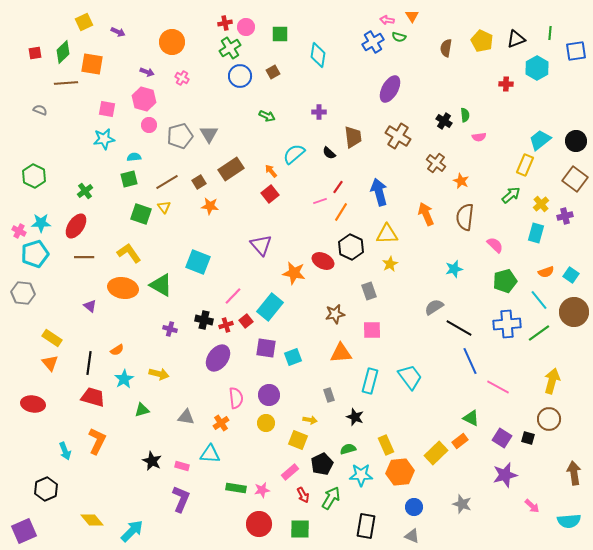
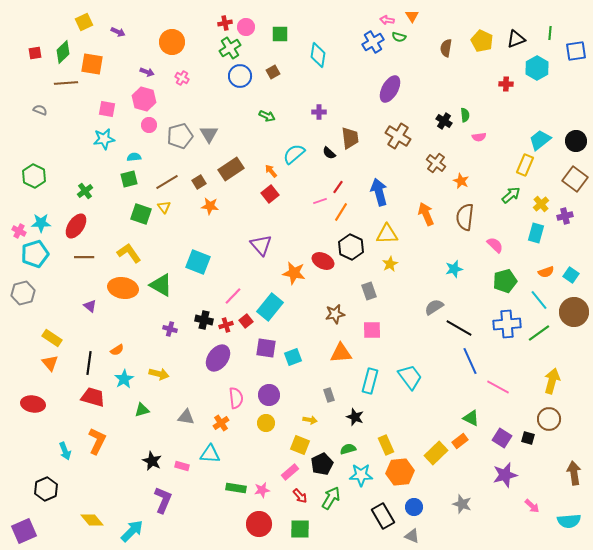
brown trapezoid at (353, 137): moved 3 px left, 1 px down
gray hexagon at (23, 293): rotated 20 degrees counterclockwise
yellow square at (298, 440): moved 2 px right, 5 px down
red arrow at (303, 495): moved 3 px left, 1 px down; rotated 14 degrees counterclockwise
purple L-shape at (181, 499): moved 18 px left, 1 px down
black rectangle at (366, 526): moved 17 px right, 10 px up; rotated 40 degrees counterclockwise
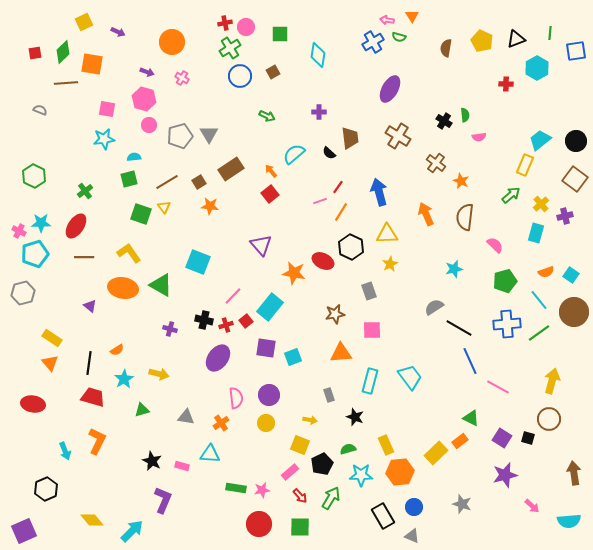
green square at (300, 529): moved 2 px up
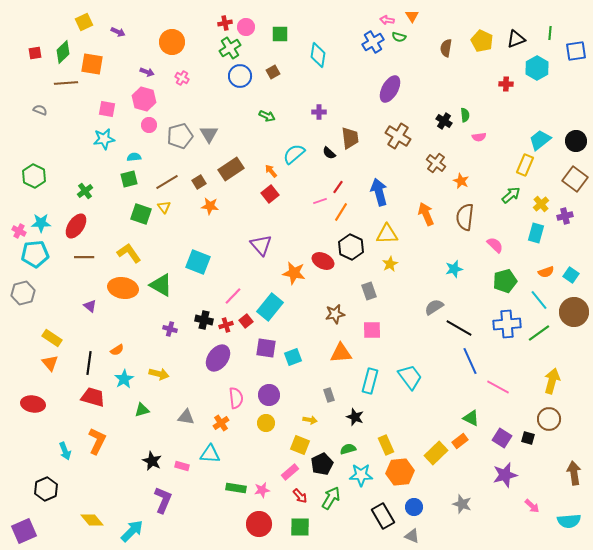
cyan pentagon at (35, 254): rotated 12 degrees clockwise
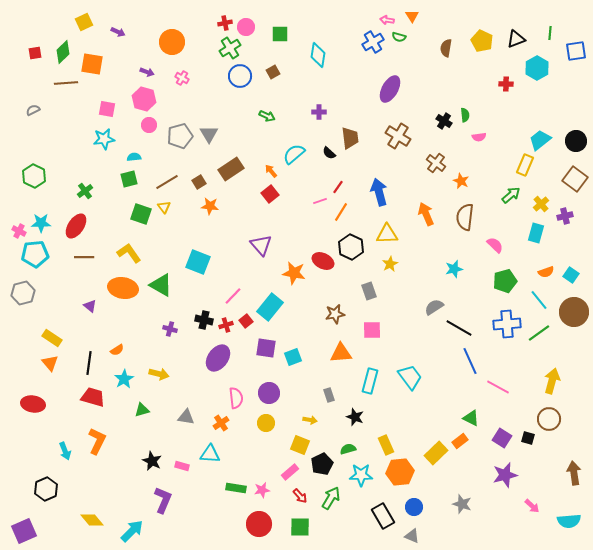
gray semicircle at (40, 110): moved 7 px left; rotated 48 degrees counterclockwise
purple circle at (269, 395): moved 2 px up
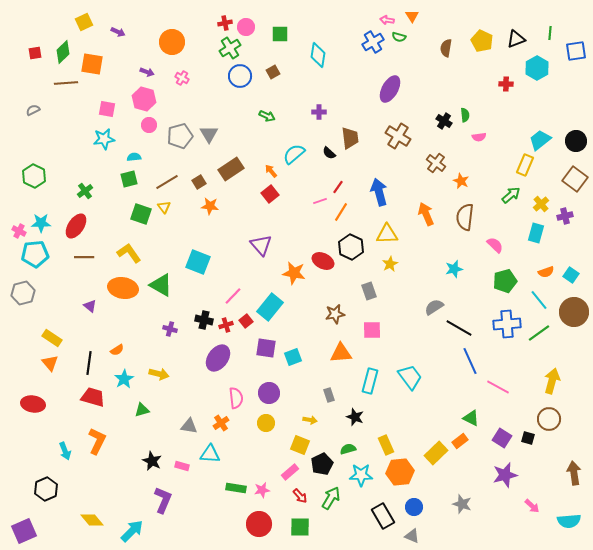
gray triangle at (186, 417): moved 3 px right, 9 px down
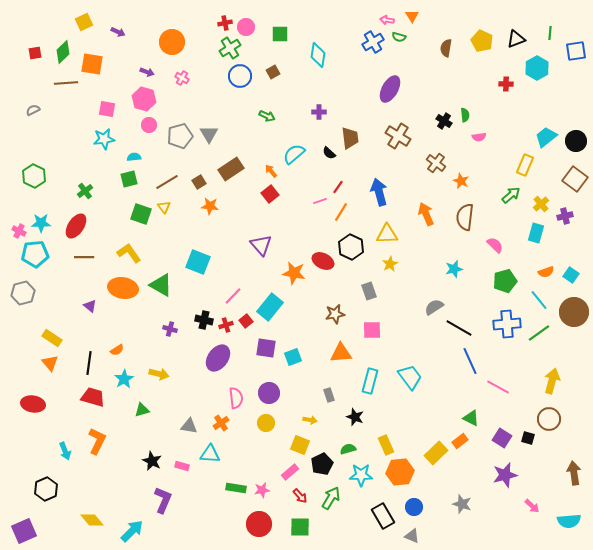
cyan trapezoid at (540, 140): moved 6 px right, 3 px up
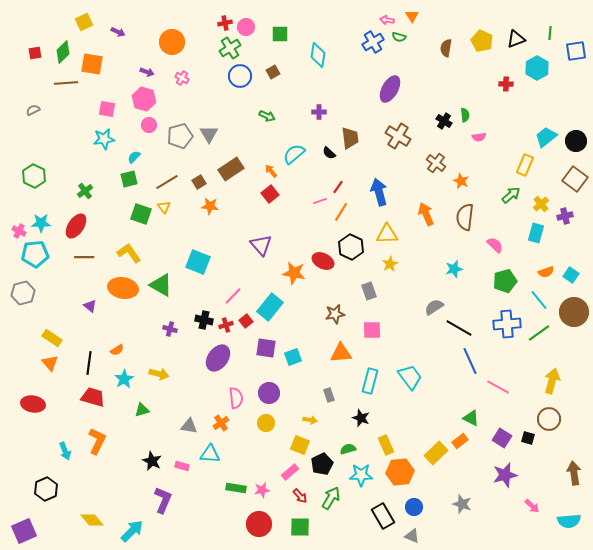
cyan semicircle at (134, 157): rotated 40 degrees counterclockwise
black star at (355, 417): moved 6 px right, 1 px down
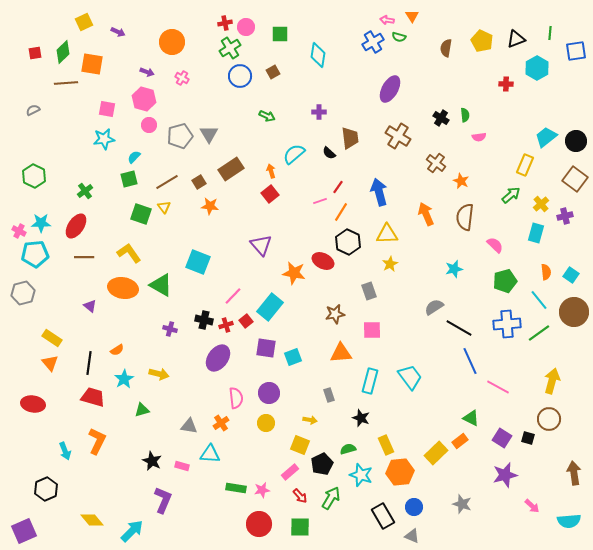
black cross at (444, 121): moved 3 px left, 3 px up
orange arrow at (271, 171): rotated 24 degrees clockwise
black hexagon at (351, 247): moved 3 px left, 5 px up
orange semicircle at (546, 272): rotated 77 degrees counterclockwise
cyan star at (361, 475): rotated 20 degrees clockwise
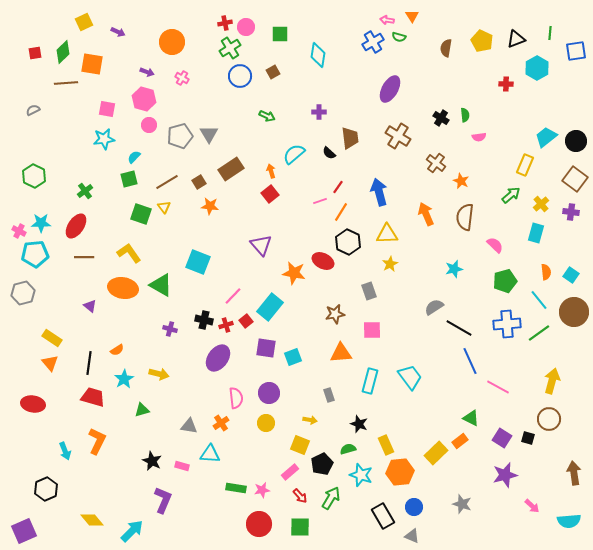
purple cross at (565, 216): moved 6 px right, 4 px up; rotated 21 degrees clockwise
black star at (361, 418): moved 2 px left, 6 px down
